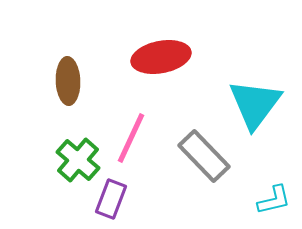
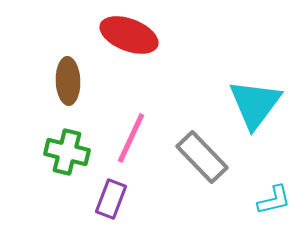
red ellipse: moved 32 px left, 22 px up; rotated 32 degrees clockwise
gray rectangle: moved 2 px left, 1 px down
green cross: moved 11 px left, 8 px up; rotated 27 degrees counterclockwise
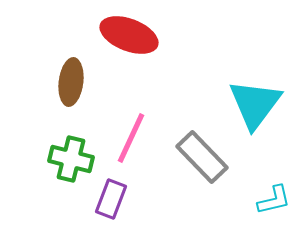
brown ellipse: moved 3 px right, 1 px down; rotated 9 degrees clockwise
green cross: moved 4 px right, 7 px down
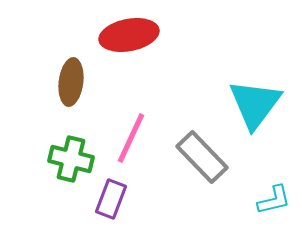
red ellipse: rotated 32 degrees counterclockwise
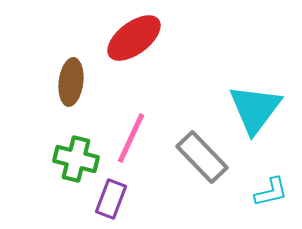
red ellipse: moved 5 px right, 3 px down; rotated 26 degrees counterclockwise
cyan triangle: moved 5 px down
green cross: moved 5 px right
cyan L-shape: moved 3 px left, 8 px up
